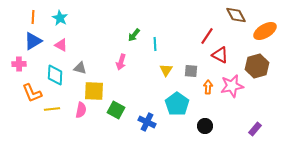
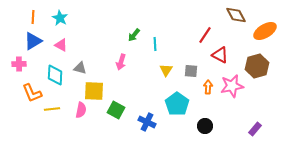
red line: moved 2 px left, 1 px up
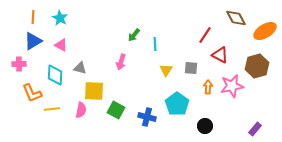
brown diamond: moved 3 px down
gray square: moved 3 px up
blue cross: moved 5 px up; rotated 12 degrees counterclockwise
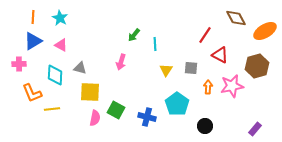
yellow square: moved 4 px left, 1 px down
pink semicircle: moved 14 px right, 8 px down
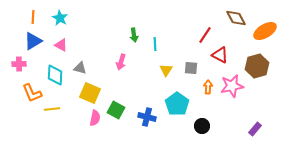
green arrow: rotated 48 degrees counterclockwise
yellow square: moved 1 px down; rotated 20 degrees clockwise
black circle: moved 3 px left
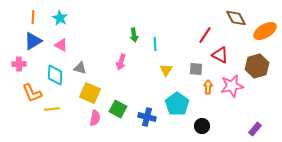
gray square: moved 5 px right, 1 px down
green square: moved 2 px right, 1 px up
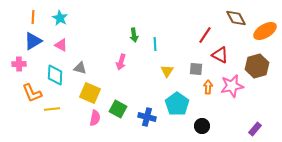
yellow triangle: moved 1 px right, 1 px down
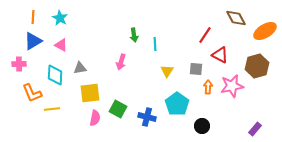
gray triangle: rotated 24 degrees counterclockwise
yellow square: rotated 30 degrees counterclockwise
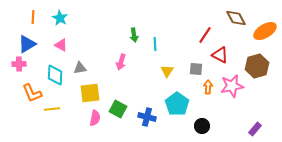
blue triangle: moved 6 px left, 3 px down
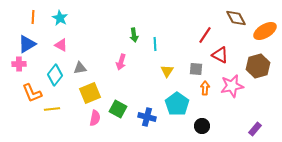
brown hexagon: moved 1 px right
cyan diamond: rotated 35 degrees clockwise
orange arrow: moved 3 px left, 1 px down
yellow square: rotated 15 degrees counterclockwise
